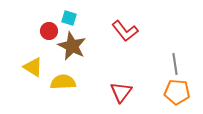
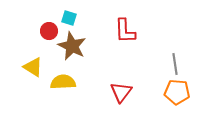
red L-shape: rotated 36 degrees clockwise
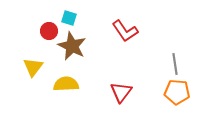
red L-shape: rotated 32 degrees counterclockwise
yellow triangle: rotated 35 degrees clockwise
yellow semicircle: moved 3 px right, 2 px down
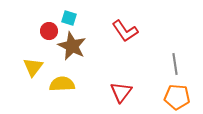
yellow semicircle: moved 4 px left
orange pentagon: moved 5 px down
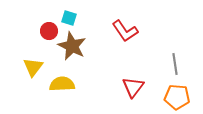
red triangle: moved 12 px right, 5 px up
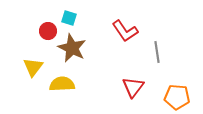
red circle: moved 1 px left
brown star: moved 2 px down
gray line: moved 18 px left, 12 px up
